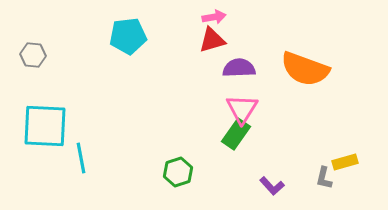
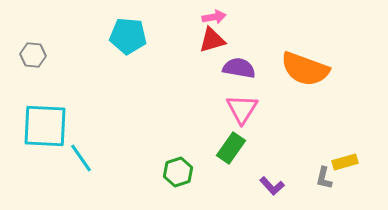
cyan pentagon: rotated 12 degrees clockwise
purple semicircle: rotated 12 degrees clockwise
green rectangle: moved 5 px left, 14 px down
cyan line: rotated 24 degrees counterclockwise
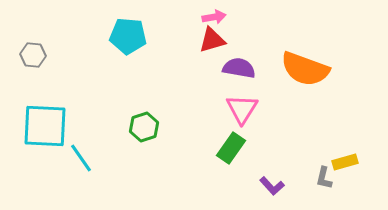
green hexagon: moved 34 px left, 45 px up
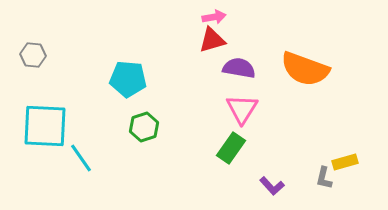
cyan pentagon: moved 43 px down
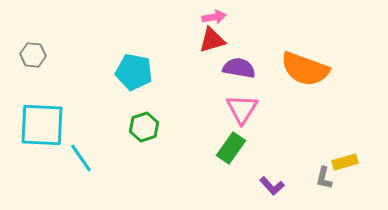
cyan pentagon: moved 6 px right, 7 px up; rotated 6 degrees clockwise
cyan square: moved 3 px left, 1 px up
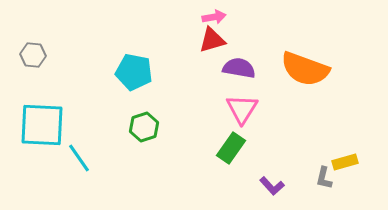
cyan line: moved 2 px left
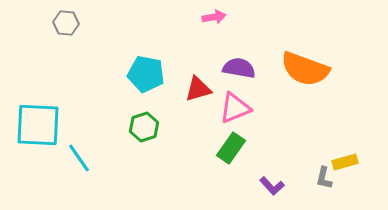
red triangle: moved 14 px left, 49 px down
gray hexagon: moved 33 px right, 32 px up
cyan pentagon: moved 12 px right, 2 px down
pink triangle: moved 7 px left, 1 px up; rotated 36 degrees clockwise
cyan square: moved 4 px left
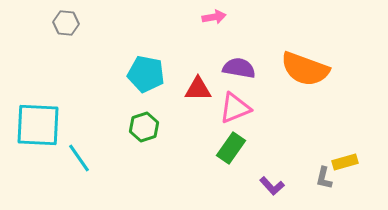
red triangle: rotated 16 degrees clockwise
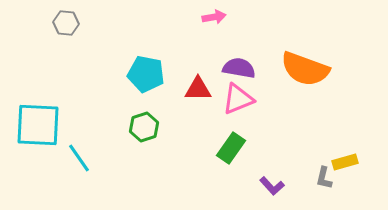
pink triangle: moved 3 px right, 9 px up
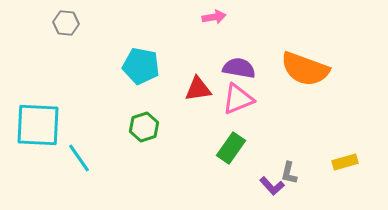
cyan pentagon: moved 5 px left, 8 px up
red triangle: rotated 8 degrees counterclockwise
gray L-shape: moved 35 px left, 5 px up
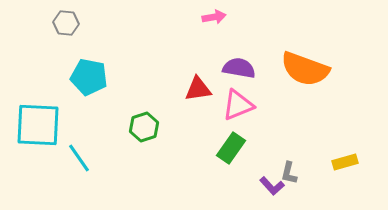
cyan pentagon: moved 52 px left, 11 px down
pink triangle: moved 6 px down
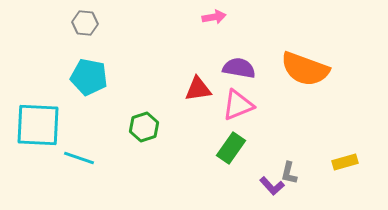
gray hexagon: moved 19 px right
cyan line: rotated 36 degrees counterclockwise
